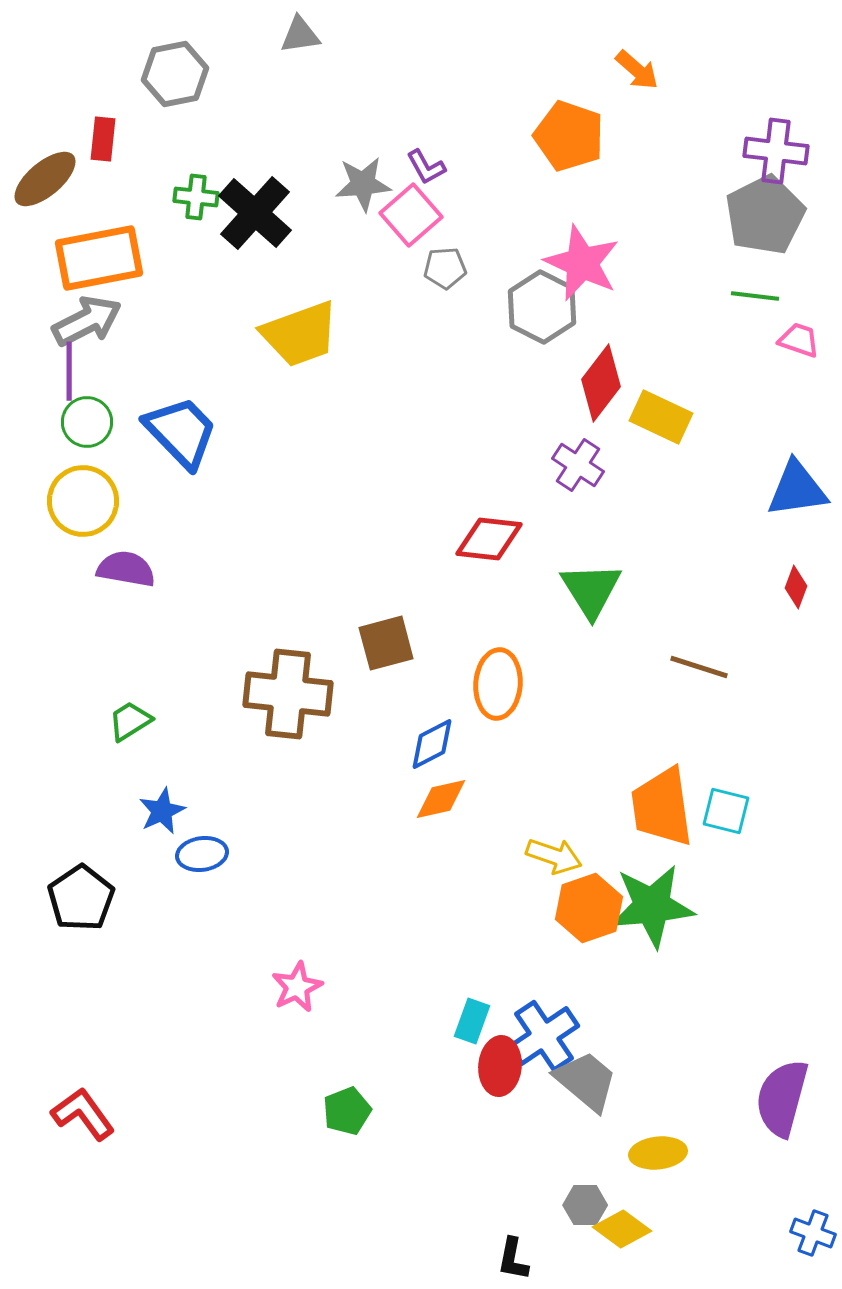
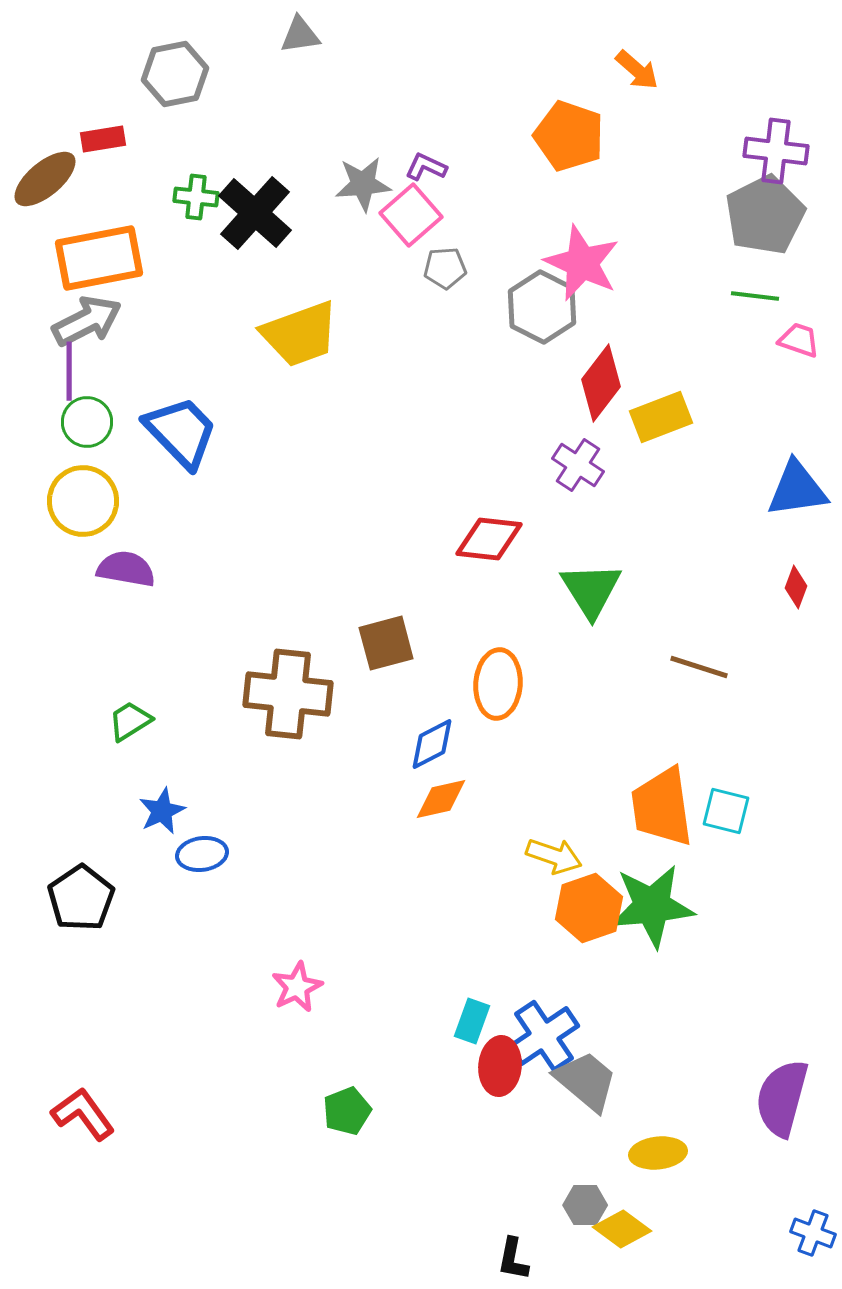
red rectangle at (103, 139): rotated 75 degrees clockwise
purple L-shape at (426, 167): rotated 144 degrees clockwise
yellow rectangle at (661, 417): rotated 46 degrees counterclockwise
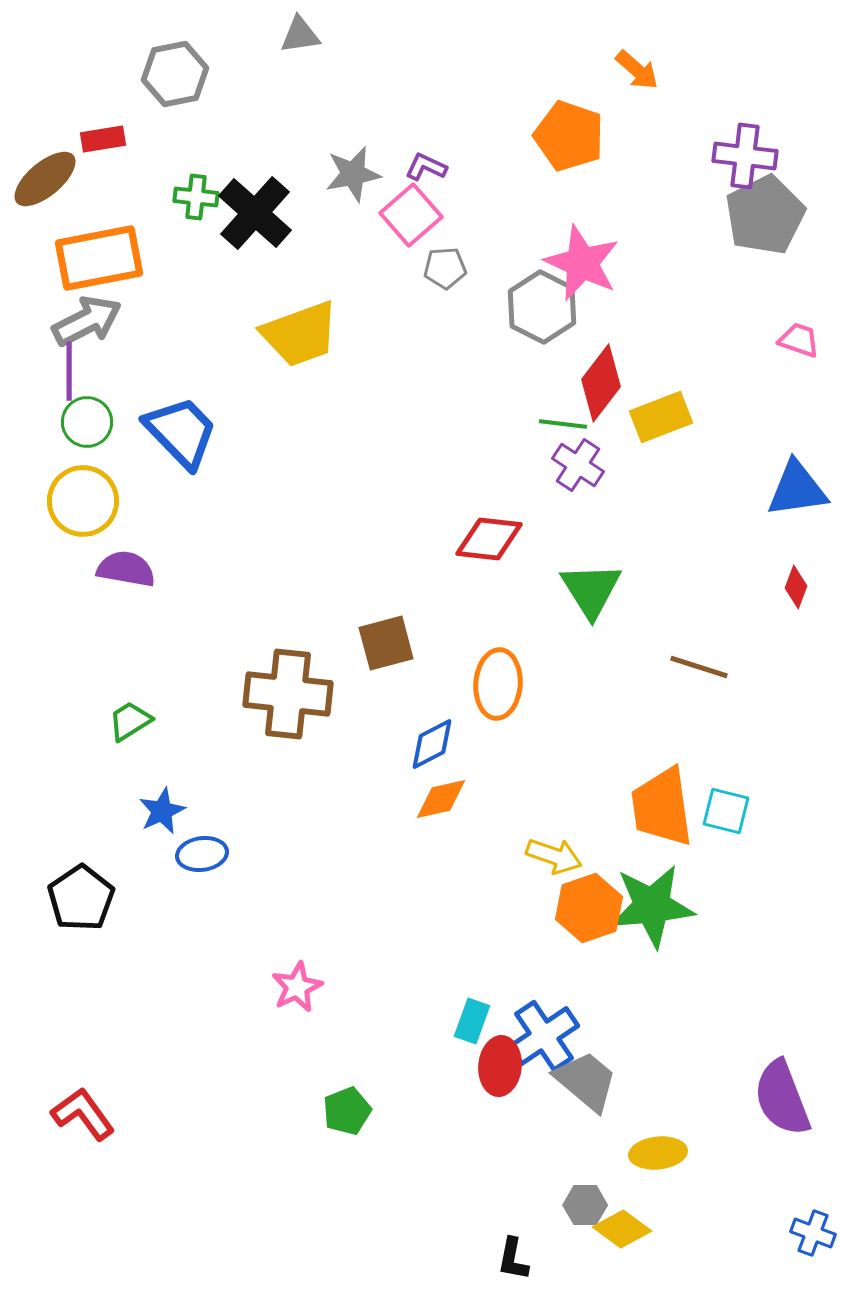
purple cross at (776, 151): moved 31 px left, 5 px down
gray star at (363, 184): moved 10 px left, 10 px up; rotated 6 degrees counterclockwise
green line at (755, 296): moved 192 px left, 128 px down
purple semicircle at (782, 1098): rotated 36 degrees counterclockwise
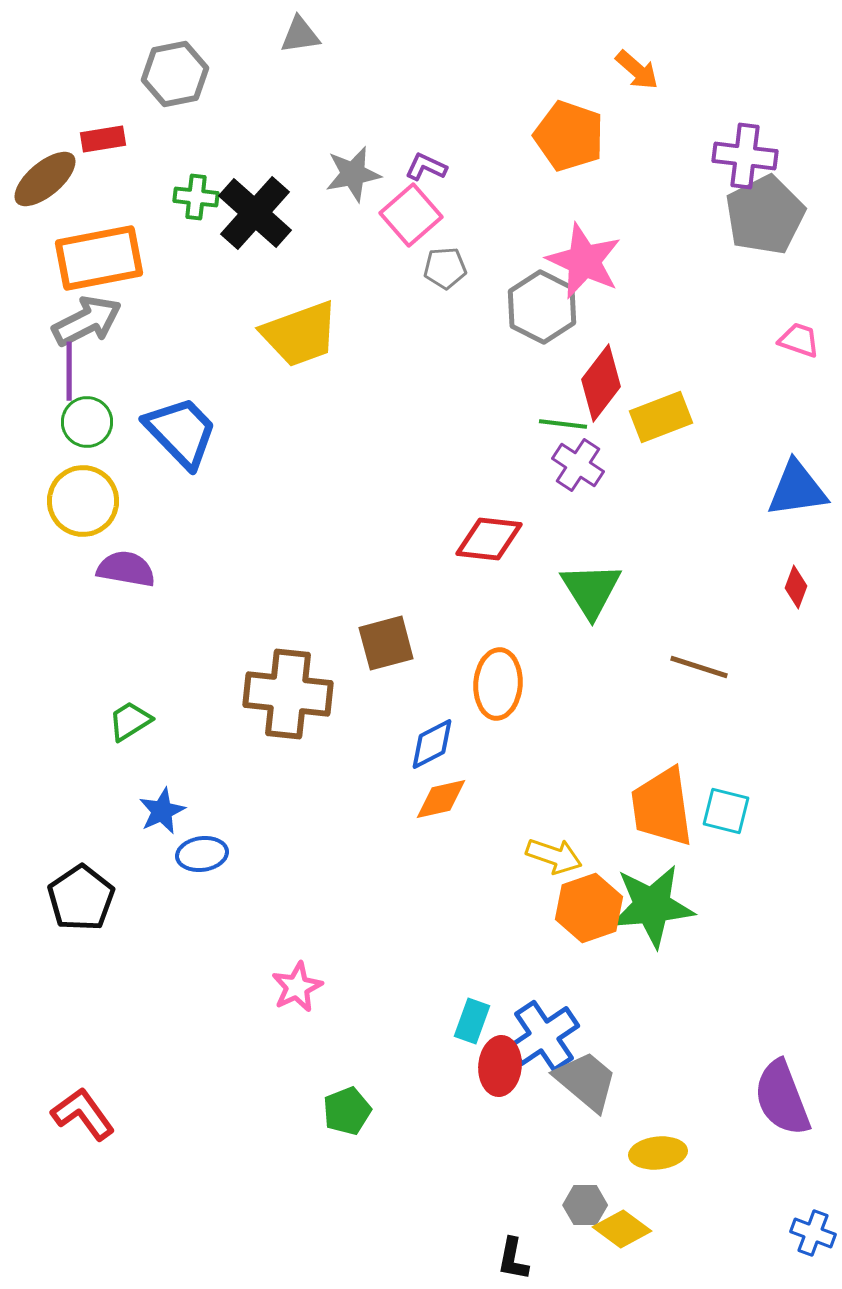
pink star at (582, 263): moved 2 px right, 2 px up
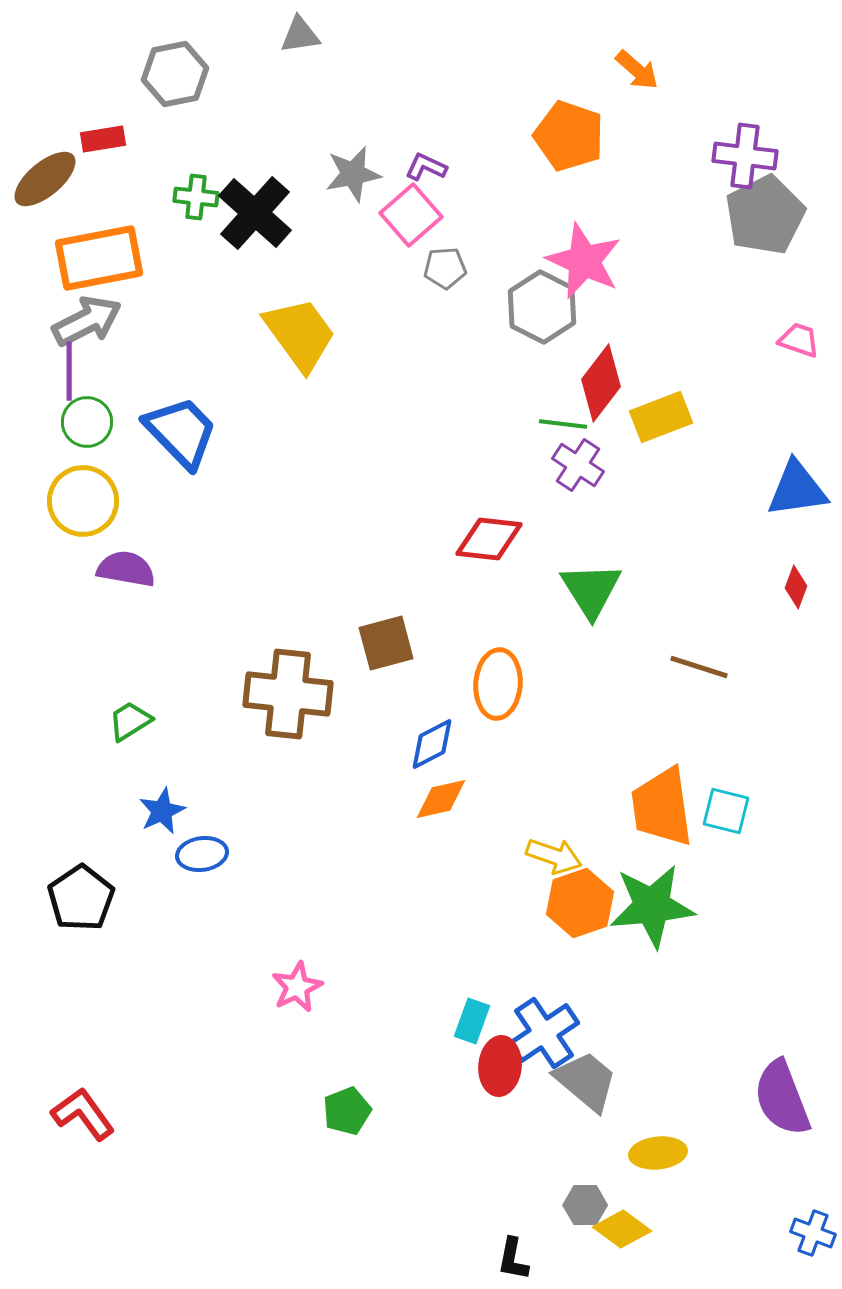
yellow trapezoid at (300, 334): rotated 106 degrees counterclockwise
orange hexagon at (589, 908): moved 9 px left, 5 px up
blue cross at (544, 1036): moved 3 px up
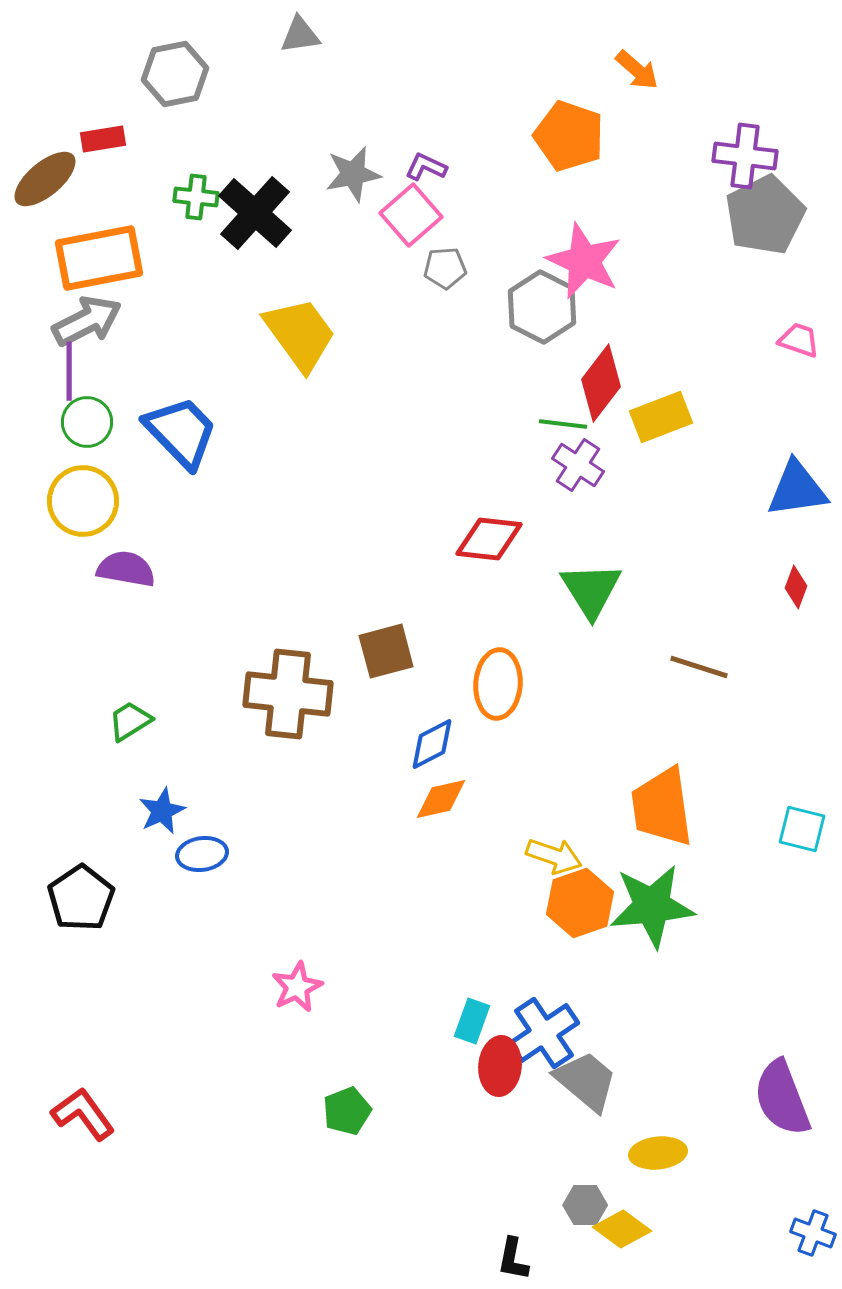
brown square at (386, 643): moved 8 px down
cyan square at (726, 811): moved 76 px right, 18 px down
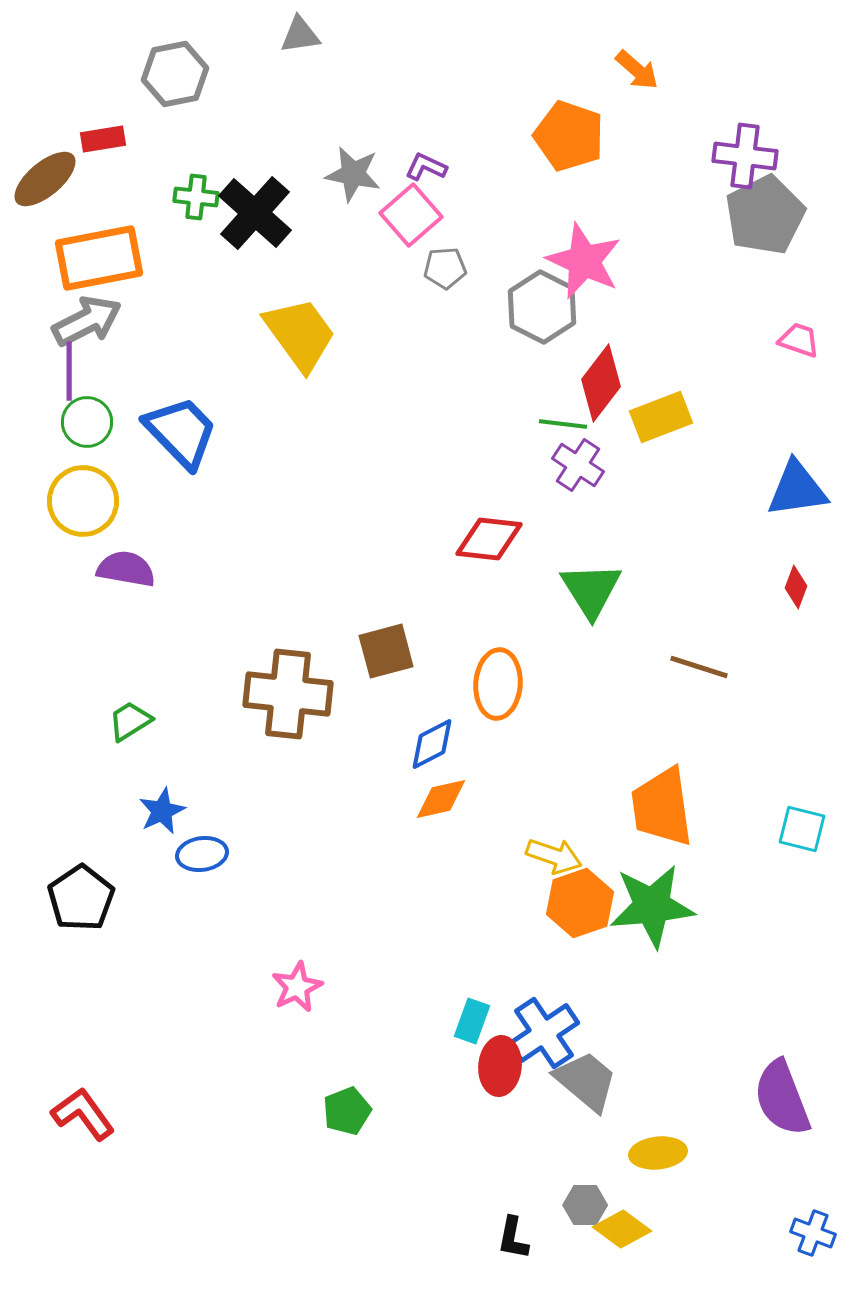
gray star at (353, 174): rotated 22 degrees clockwise
black L-shape at (513, 1259): moved 21 px up
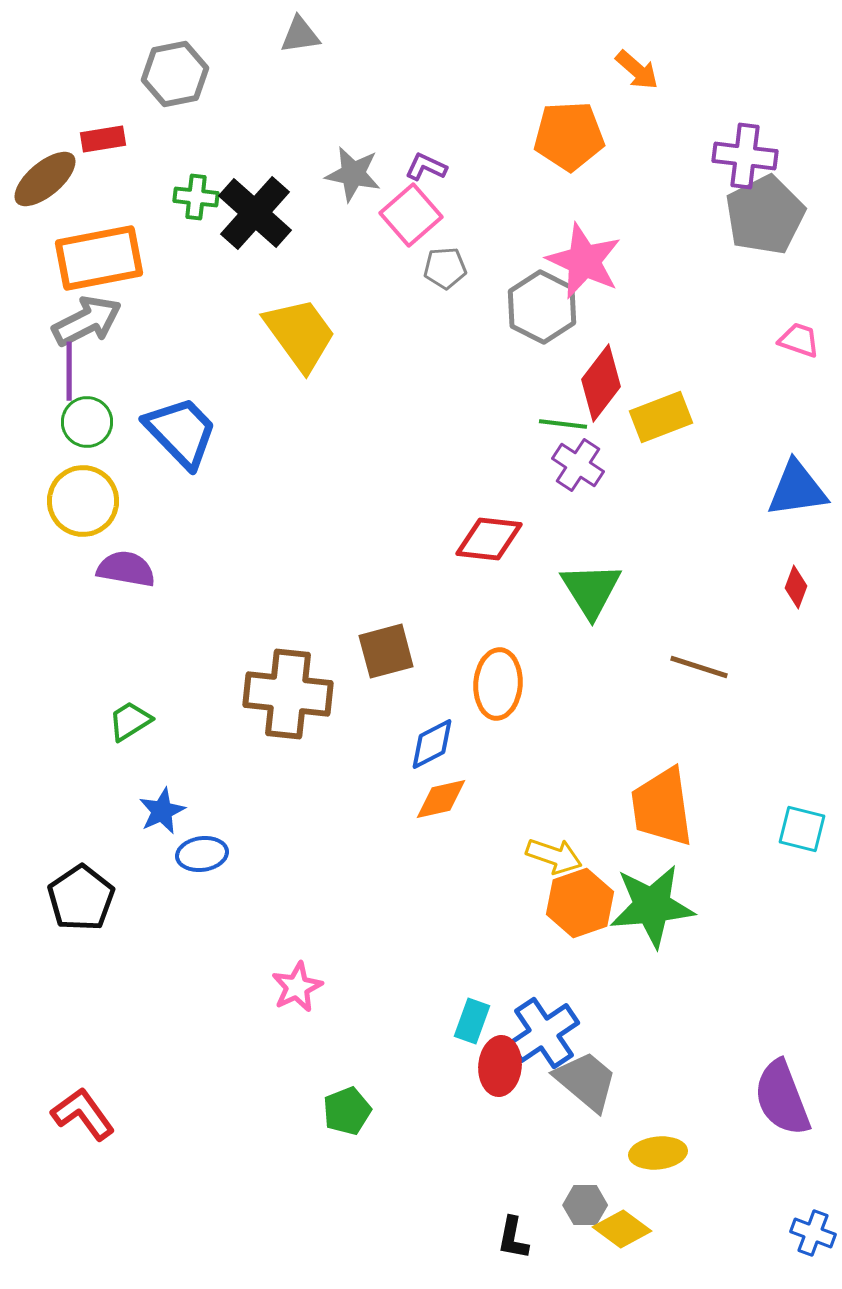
orange pentagon at (569, 136): rotated 22 degrees counterclockwise
